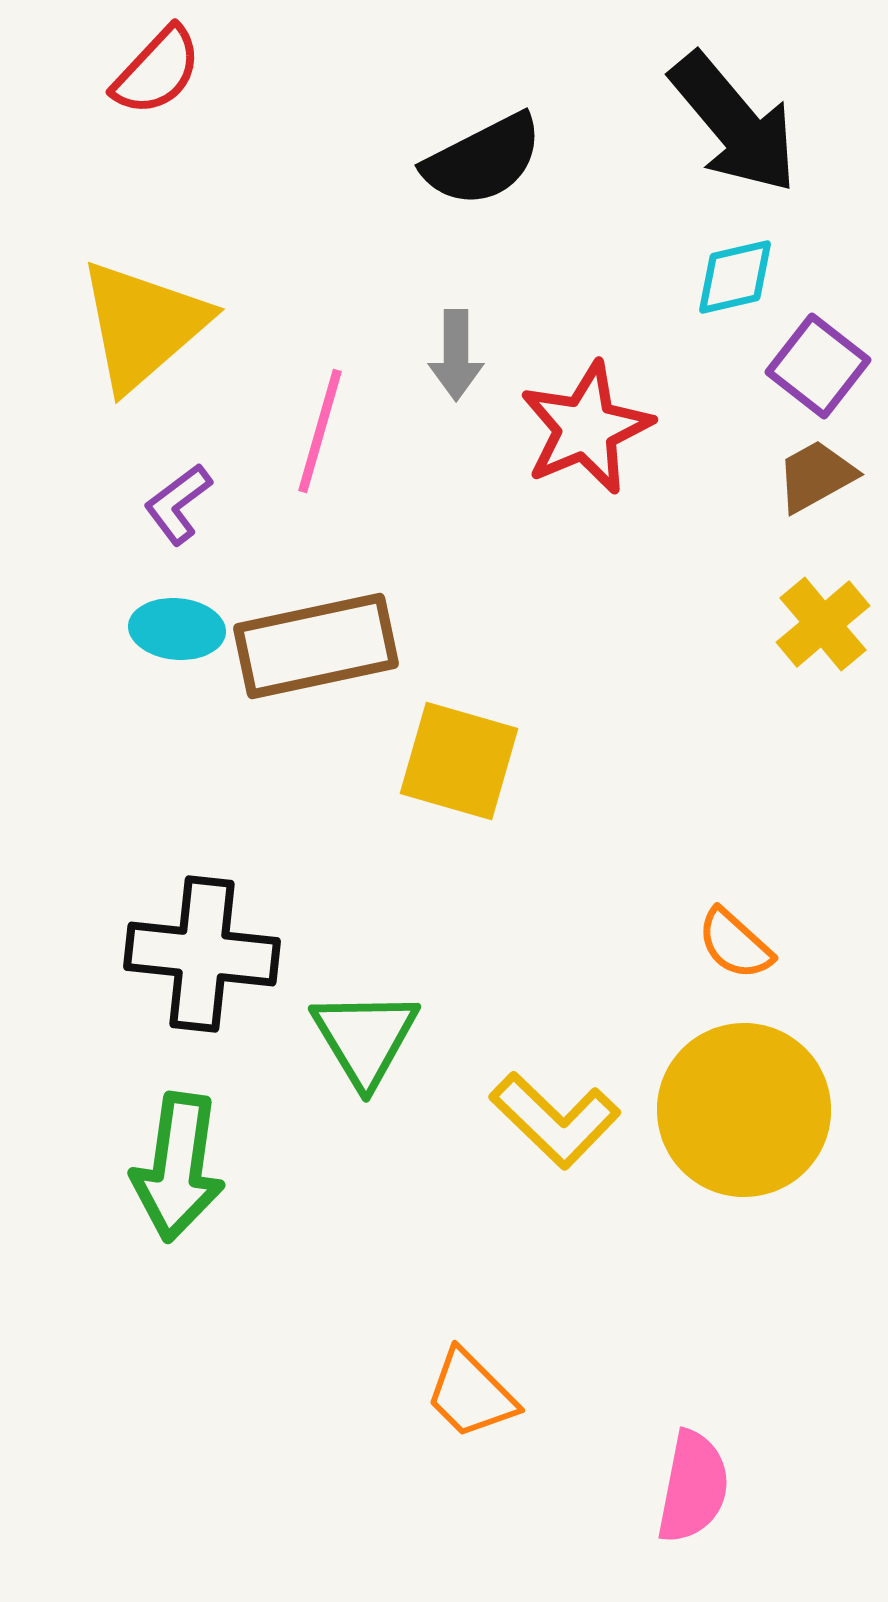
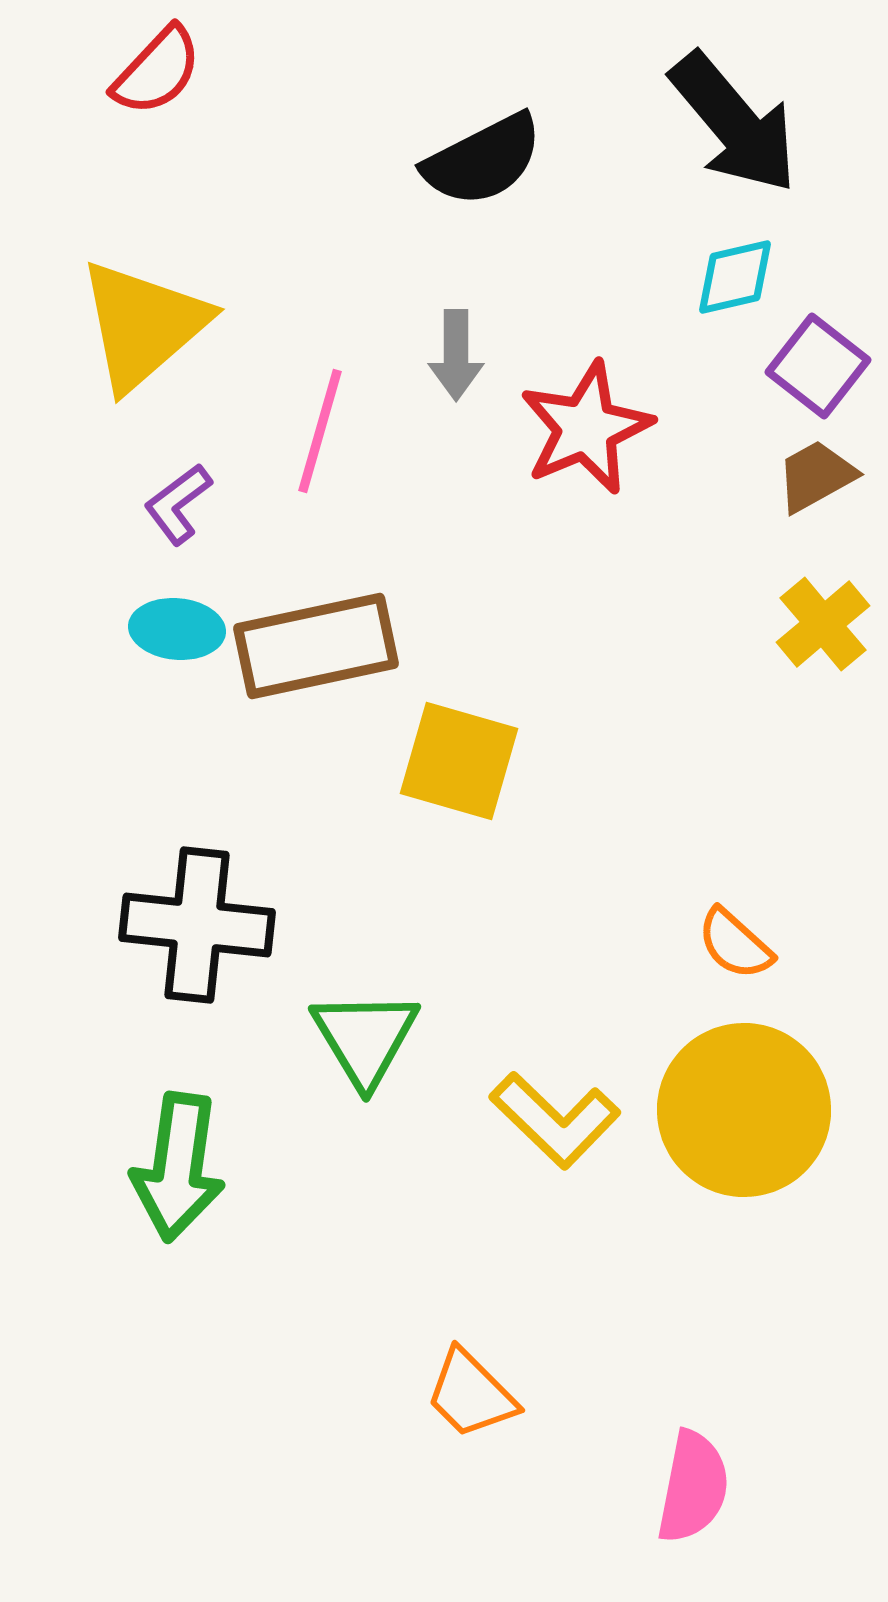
black cross: moved 5 px left, 29 px up
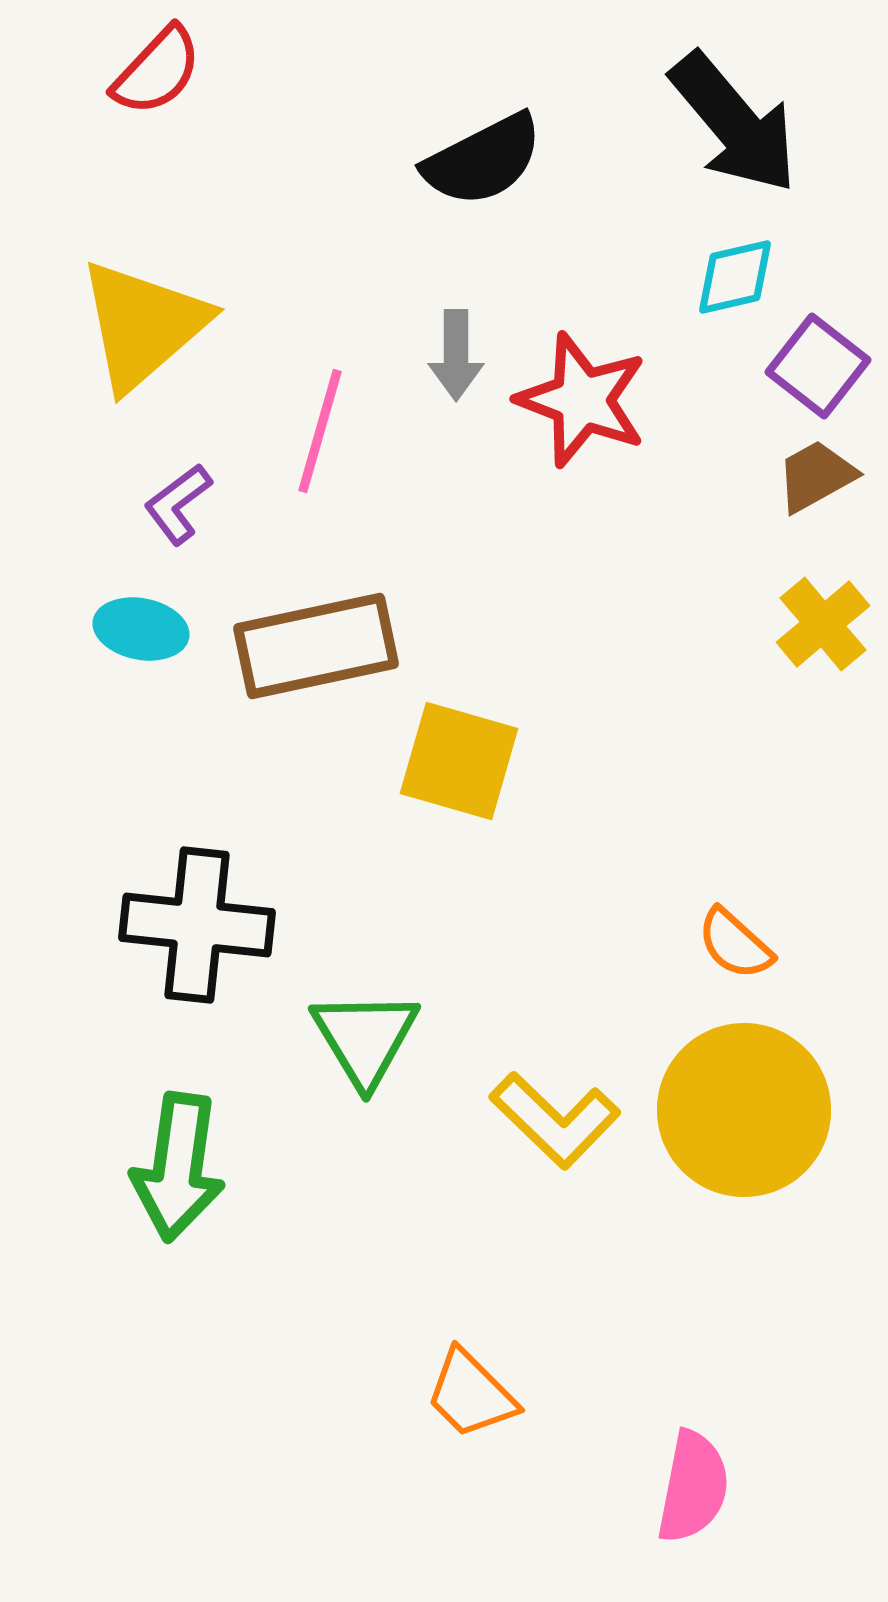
red star: moved 4 px left, 28 px up; rotated 28 degrees counterclockwise
cyan ellipse: moved 36 px left; rotated 6 degrees clockwise
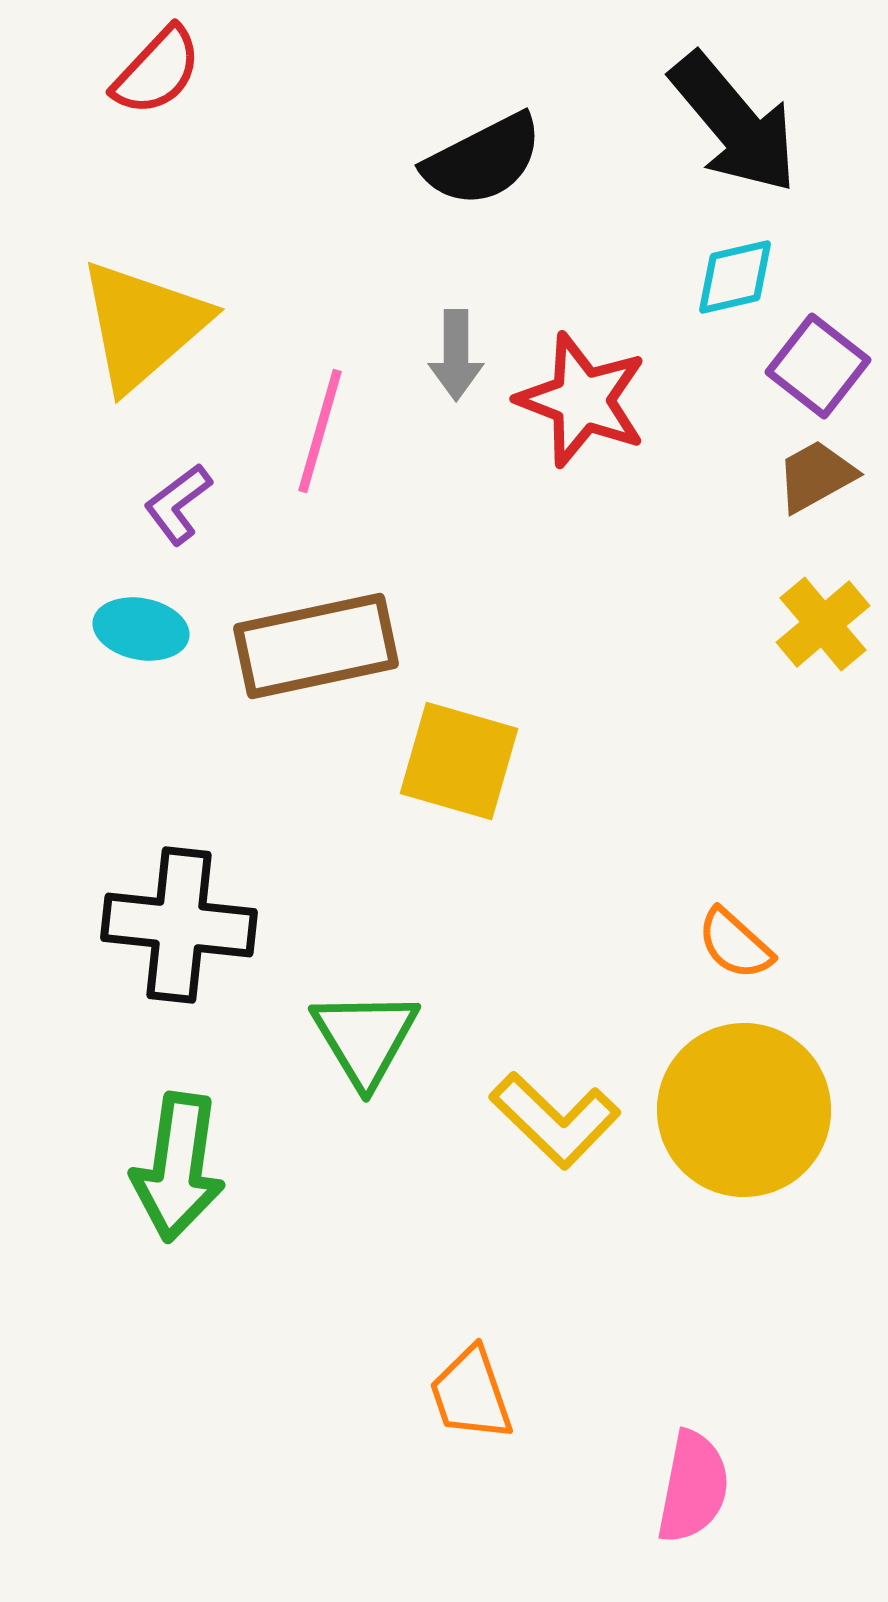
black cross: moved 18 px left
orange trapezoid: rotated 26 degrees clockwise
